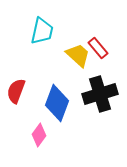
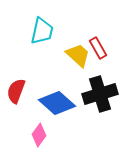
red rectangle: rotated 10 degrees clockwise
blue diamond: rotated 69 degrees counterclockwise
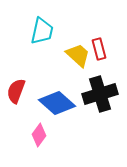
red rectangle: moved 1 px right, 1 px down; rotated 15 degrees clockwise
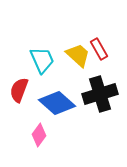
cyan trapezoid: moved 29 px down; rotated 36 degrees counterclockwise
red rectangle: rotated 15 degrees counterclockwise
red semicircle: moved 3 px right, 1 px up
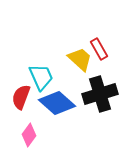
yellow trapezoid: moved 2 px right, 4 px down
cyan trapezoid: moved 1 px left, 17 px down
red semicircle: moved 2 px right, 7 px down
pink diamond: moved 10 px left
